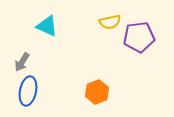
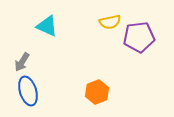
blue ellipse: rotated 28 degrees counterclockwise
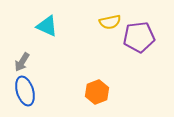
blue ellipse: moved 3 px left
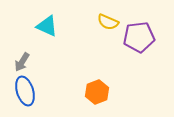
yellow semicircle: moved 2 px left; rotated 35 degrees clockwise
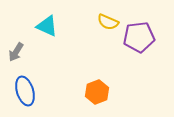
gray arrow: moved 6 px left, 10 px up
